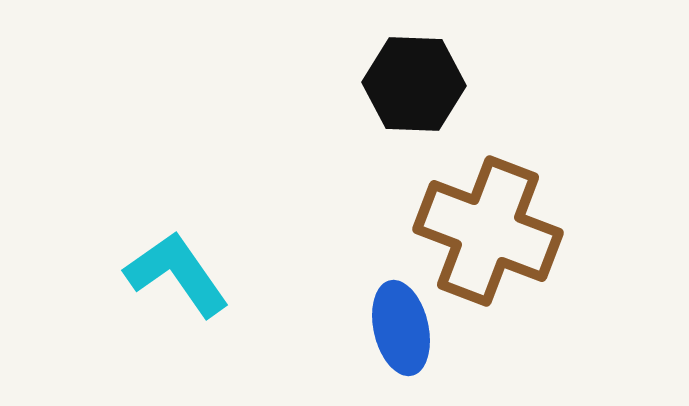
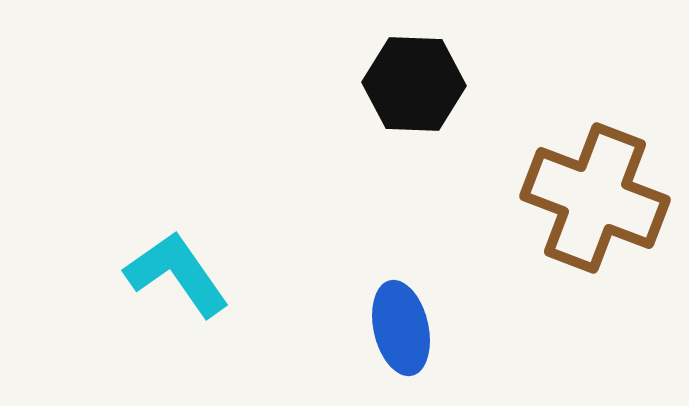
brown cross: moved 107 px right, 33 px up
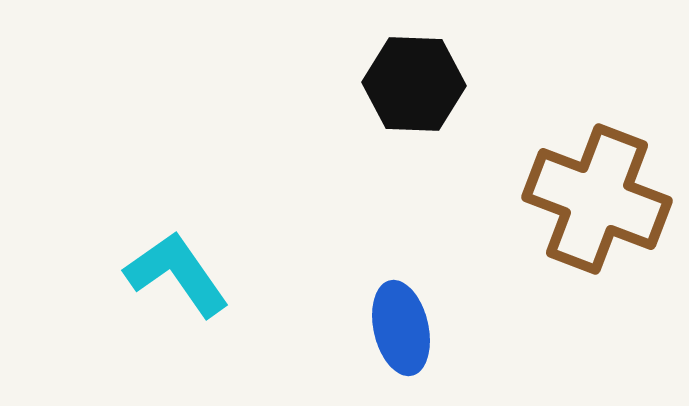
brown cross: moved 2 px right, 1 px down
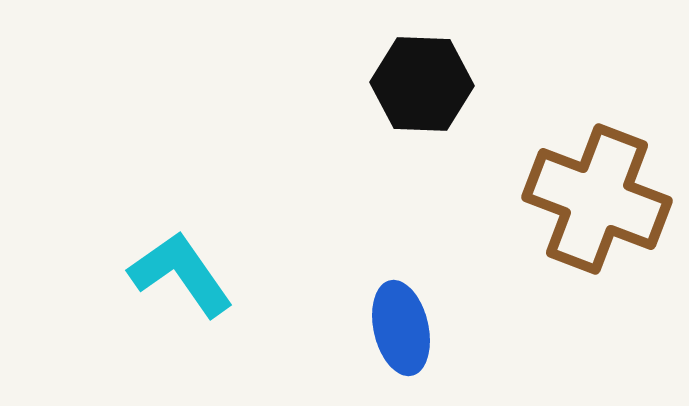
black hexagon: moved 8 px right
cyan L-shape: moved 4 px right
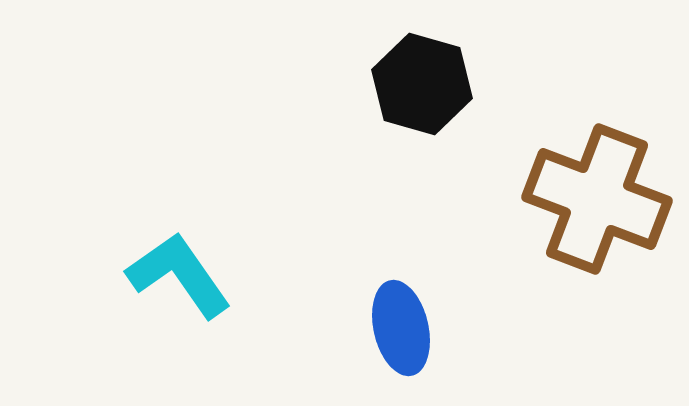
black hexagon: rotated 14 degrees clockwise
cyan L-shape: moved 2 px left, 1 px down
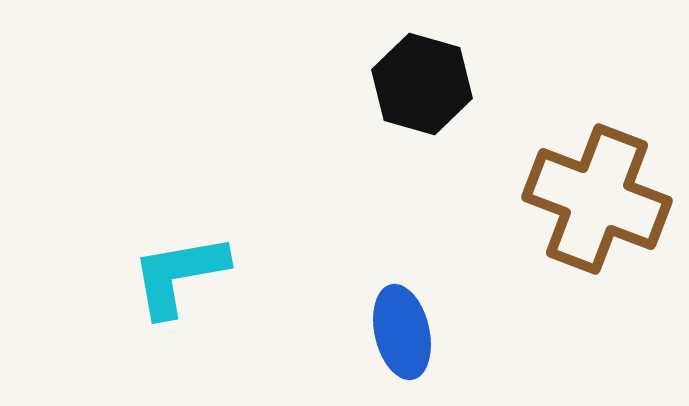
cyan L-shape: rotated 65 degrees counterclockwise
blue ellipse: moved 1 px right, 4 px down
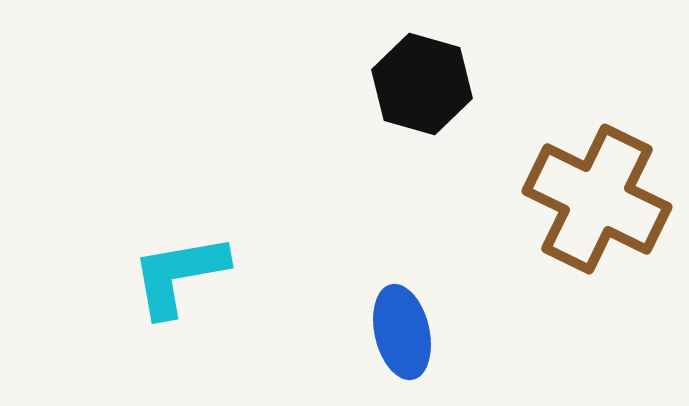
brown cross: rotated 5 degrees clockwise
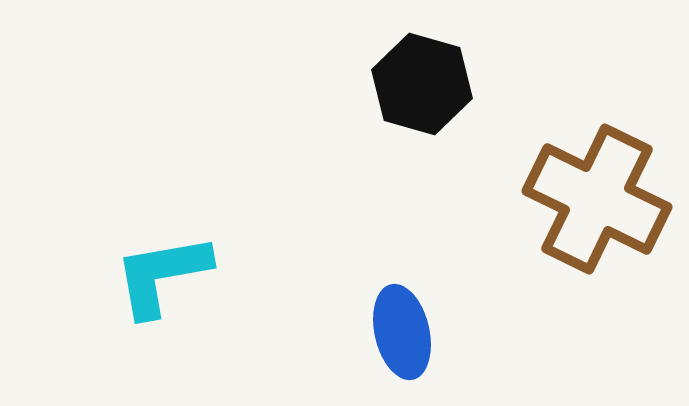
cyan L-shape: moved 17 px left
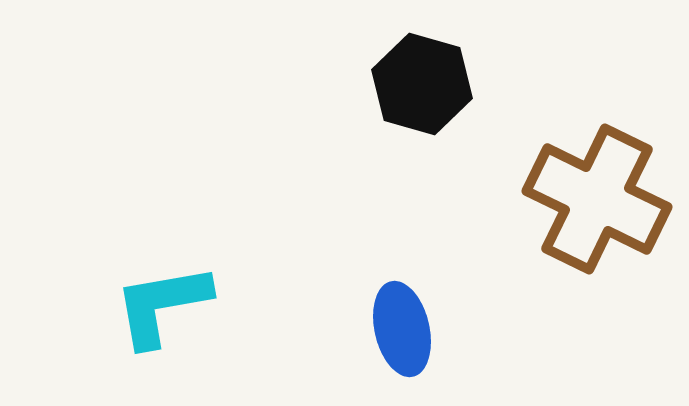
cyan L-shape: moved 30 px down
blue ellipse: moved 3 px up
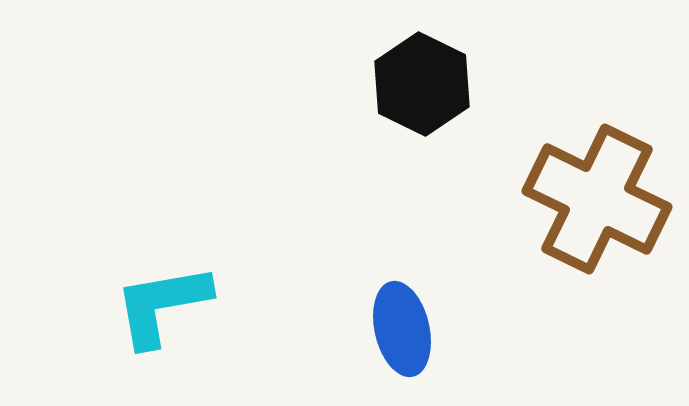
black hexagon: rotated 10 degrees clockwise
